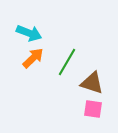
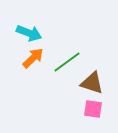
green line: rotated 24 degrees clockwise
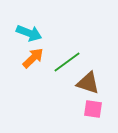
brown triangle: moved 4 px left
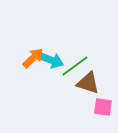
cyan arrow: moved 22 px right, 27 px down
green line: moved 8 px right, 4 px down
pink square: moved 10 px right, 2 px up
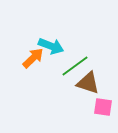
cyan arrow: moved 14 px up
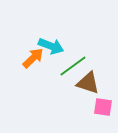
green line: moved 2 px left
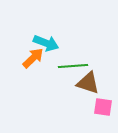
cyan arrow: moved 5 px left, 3 px up
green line: rotated 32 degrees clockwise
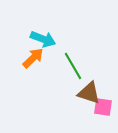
cyan arrow: moved 3 px left, 4 px up
green line: rotated 64 degrees clockwise
brown triangle: moved 1 px right, 10 px down
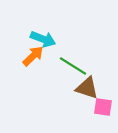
orange arrow: moved 2 px up
green line: rotated 28 degrees counterclockwise
brown triangle: moved 2 px left, 5 px up
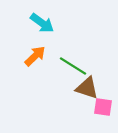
cyan arrow: moved 1 px left, 16 px up; rotated 15 degrees clockwise
orange arrow: moved 2 px right
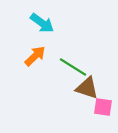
green line: moved 1 px down
